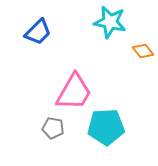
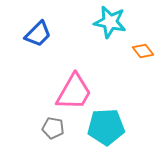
blue trapezoid: moved 2 px down
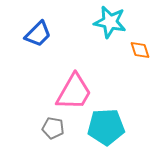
orange diamond: moved 3 px left, 1 px up; rotated 20 degrees clockwise
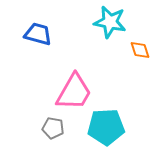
blue trapezoid: rotated 120 degrees counterclockwise
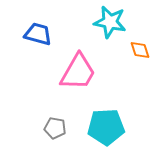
pink trapezoid: moved 4 px right, 20 px up
gray pentagon: moved 2 px right
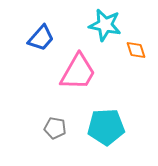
cyan star: moved 5 px left, 3 px down
blue trapezoid: moved 3 px right, 4 px down; rotated 116 degrees clockwise
orange diamond: moved 4 px left
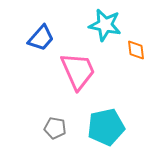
orange diamond: rotated 10 degrees clockwise
pink trapezoid: moved 1 px up; rotated 54 degrees counterclockwise
cyan pentagon: rotated 9 degrees counterclockwise
